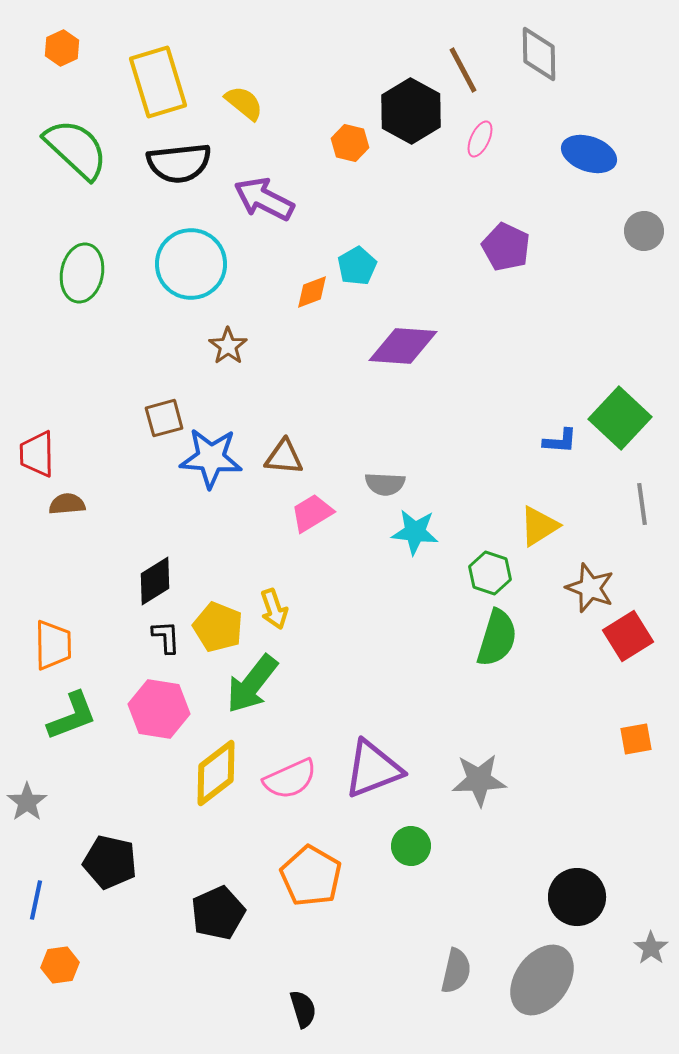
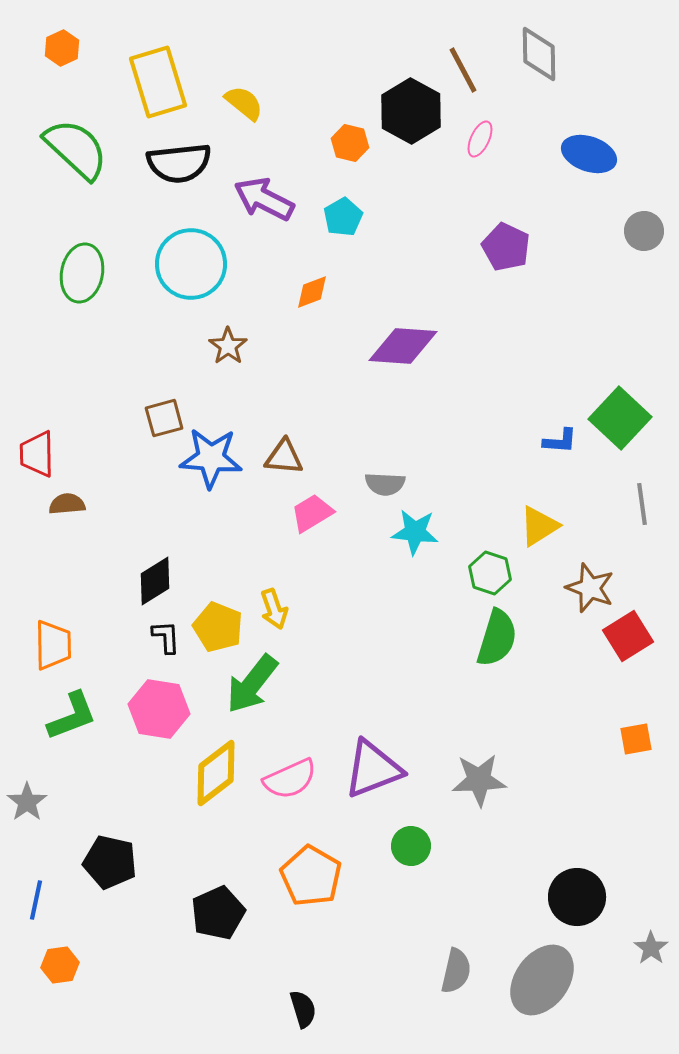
cyan pentagon at (357, 266): moved 14 px left, 49 px up
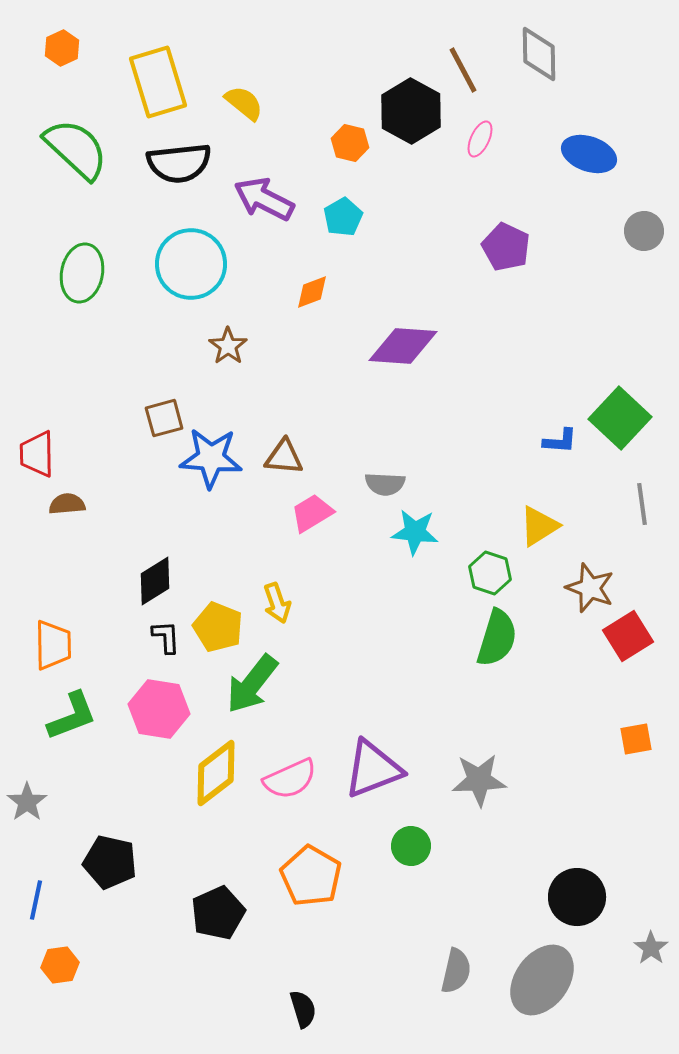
yellow arrow at (274, 609): moved 3 px right, 6 px up
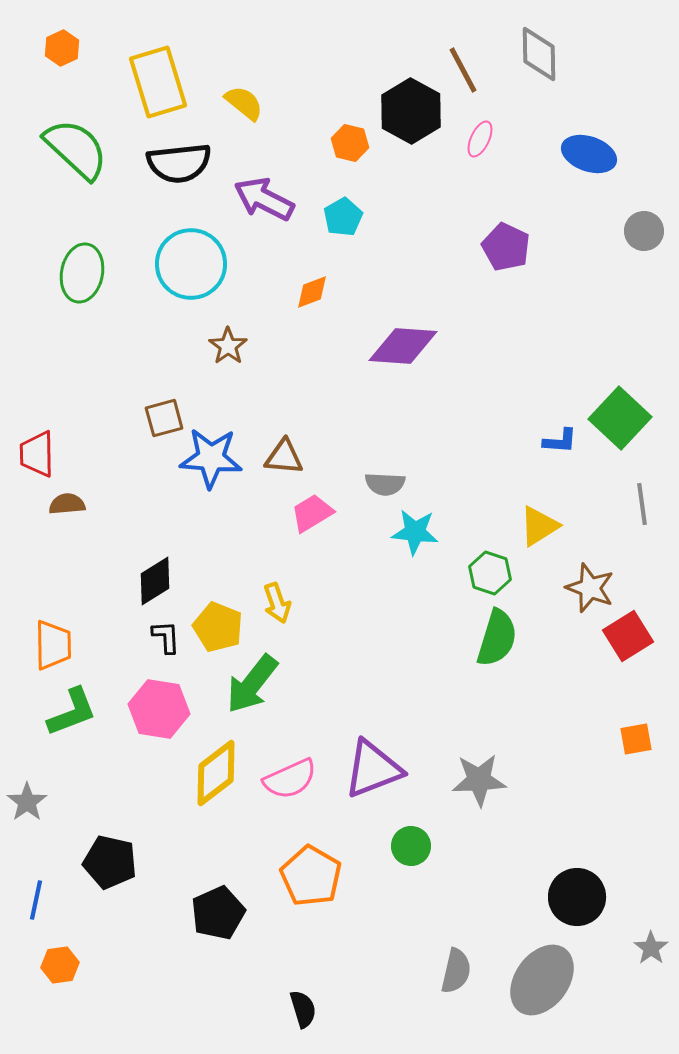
green L-shape at (72, 716): moved 4 px up
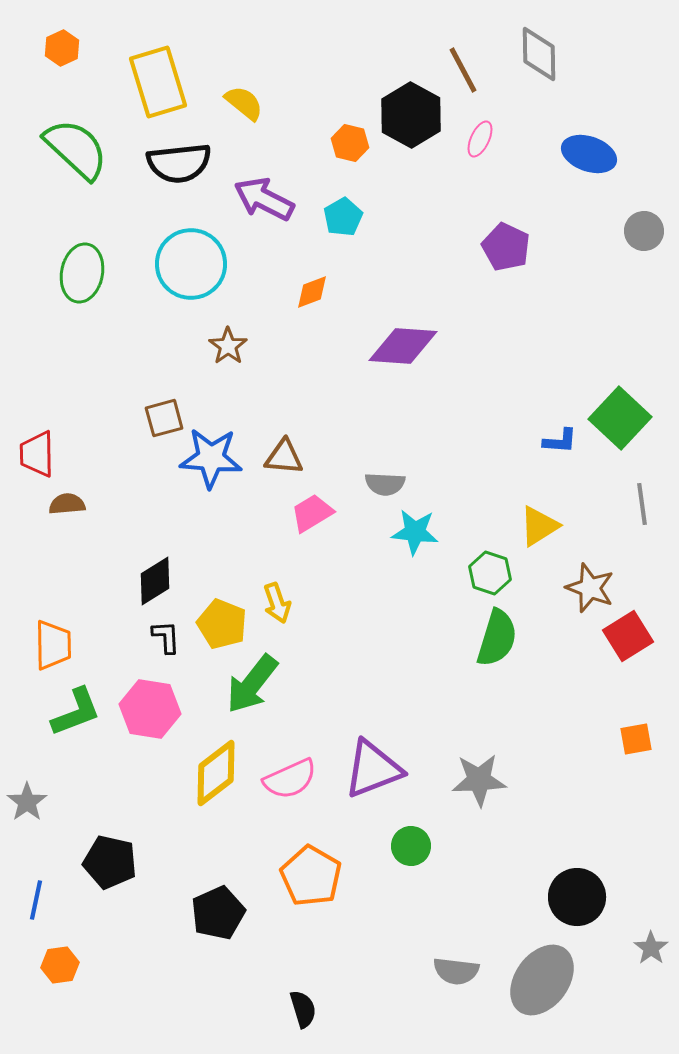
black hexagon at (411, 111): moved 4 px down
yellow pentagon at (218, 627): moved 4 px right, 3 px up
pink hexagon at (159, 709): moved 9 px left
green L-shape at (72, 712): moved 4 px right
gray semicircle at (456, 971): rotated 84 degrees clockwise
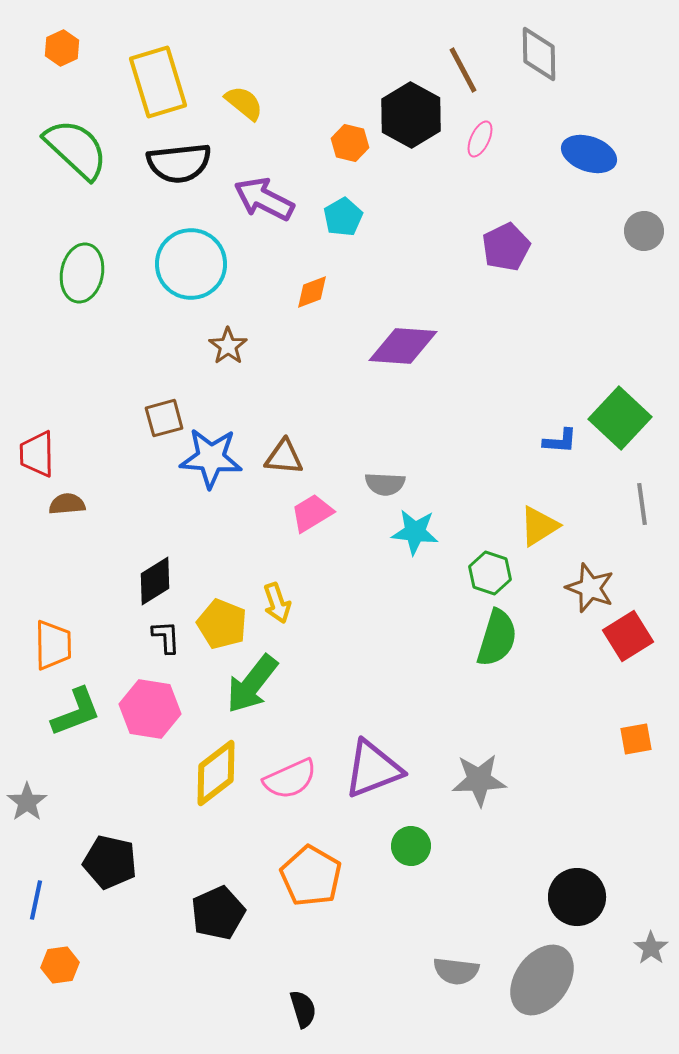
purple pentagon at (506, 247): rotated 21 degrees clockwise
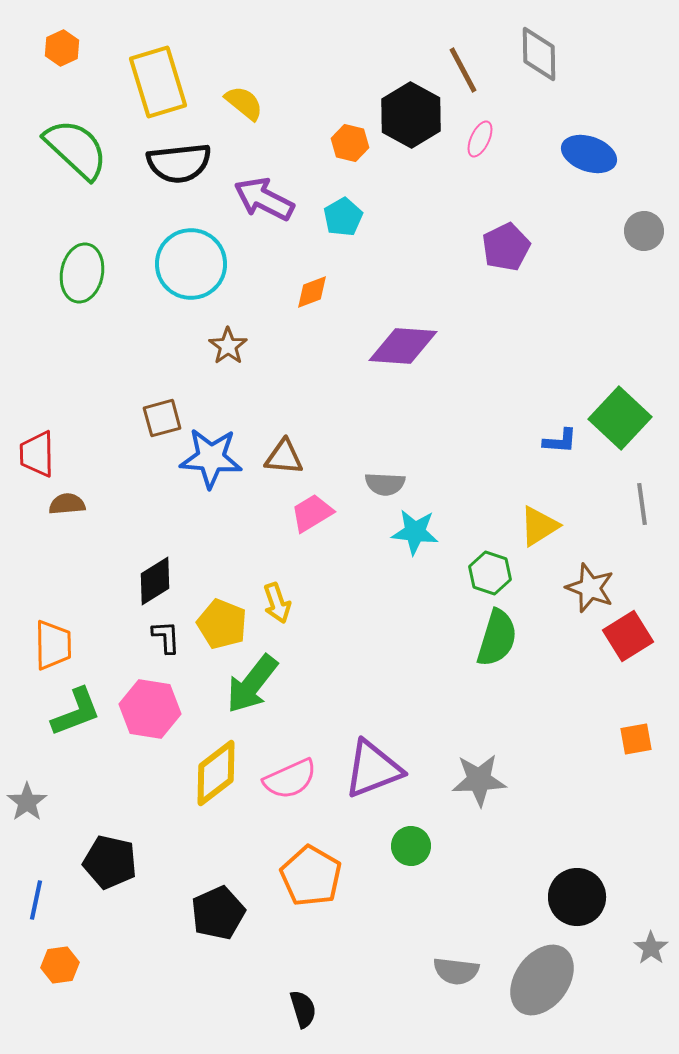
brown square at (164, 418): moved 2 px left
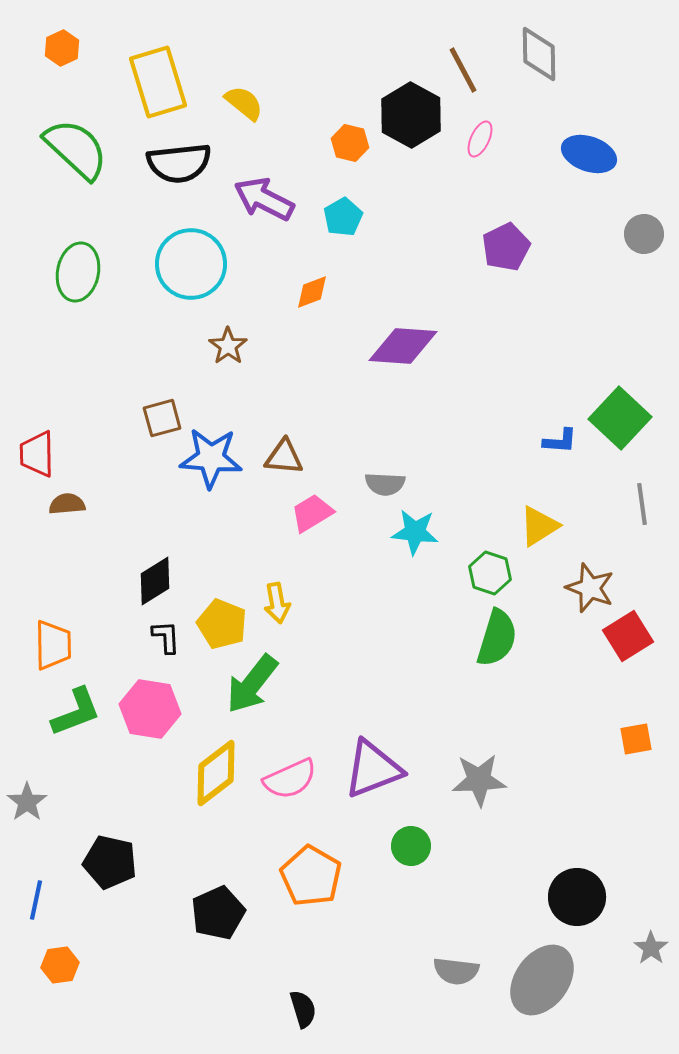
gray circle at (644, 231): moved 3 px down
green ellipse at (82, 273): moved 4 px left, 1 px up
yellow arrow at (277, 603): rotated 9 degrees clockwise
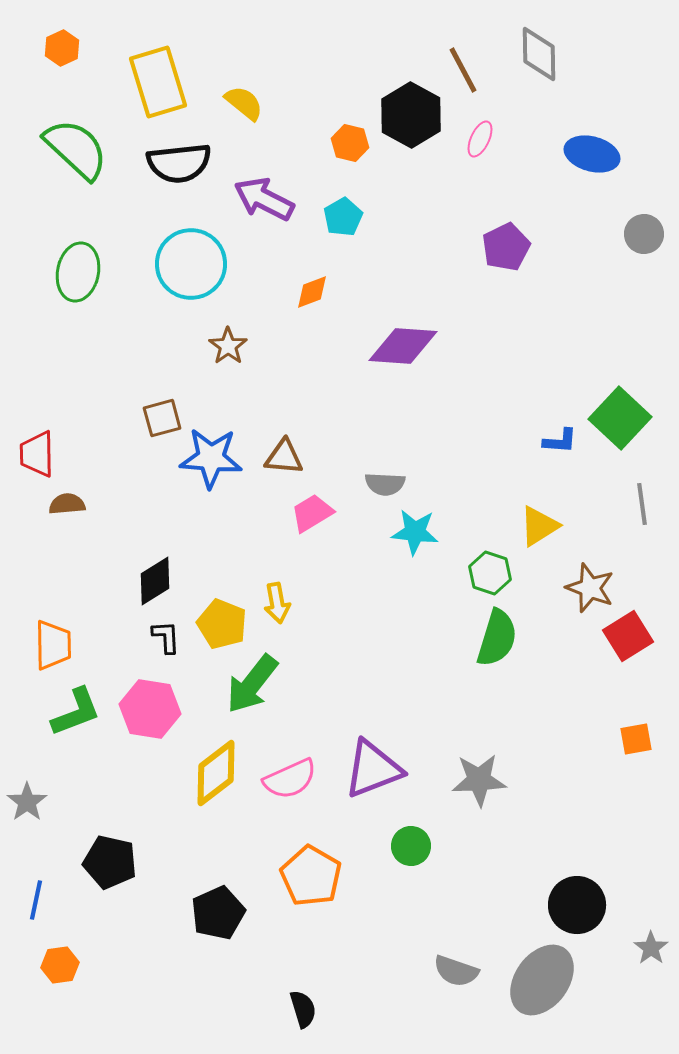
blue ellipse at (589, 154): moved 3 px right; rotated 4 degrees counterclockwise
black circle at (577, 897): moved 8 px down
gray semicircle at (456, 971): rotated 12 degrees clockwise
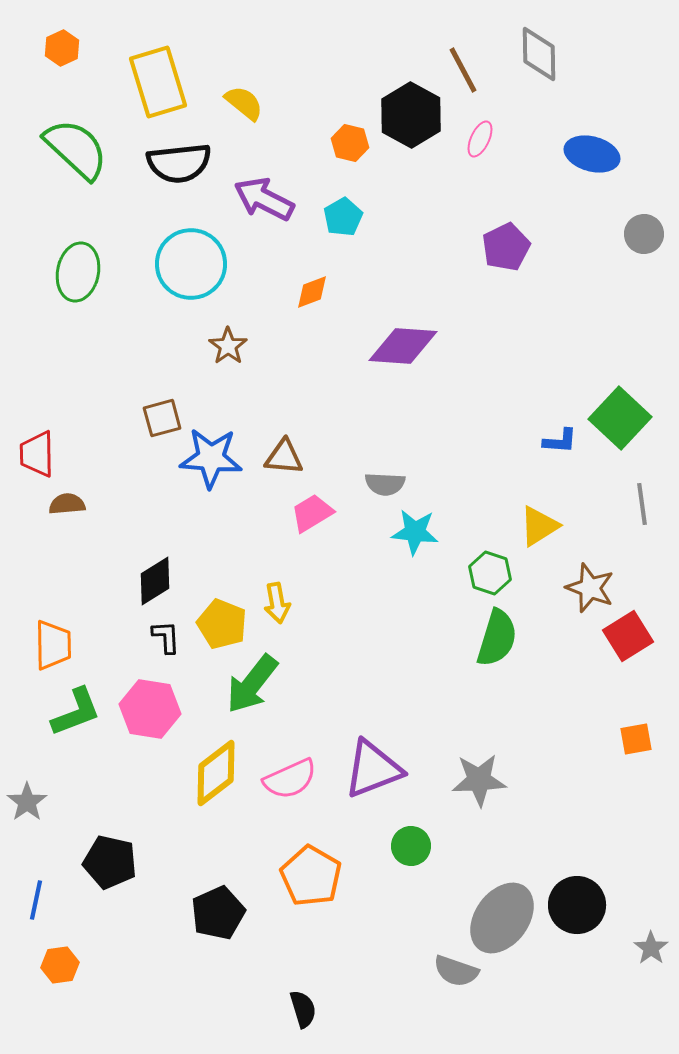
gray ellipse at (542, 980): moved 40 px left, 62 px up
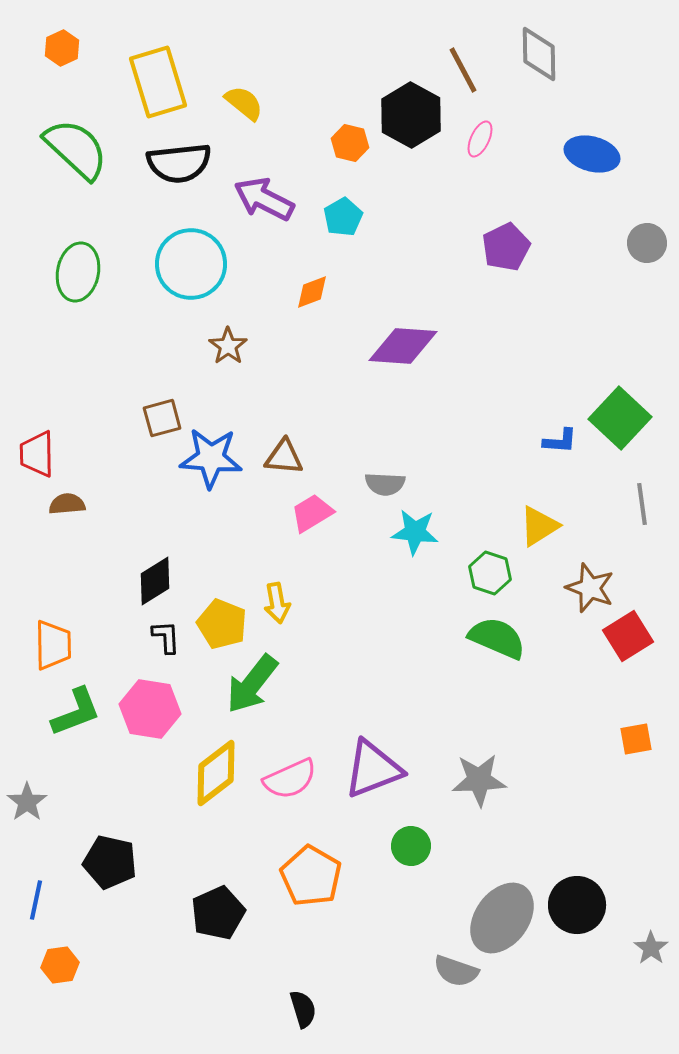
gray circle at (644, 234): moved 3 px right, 9 px down
green semicircle at (497, 638): rotated 84 degrees counterclockwise
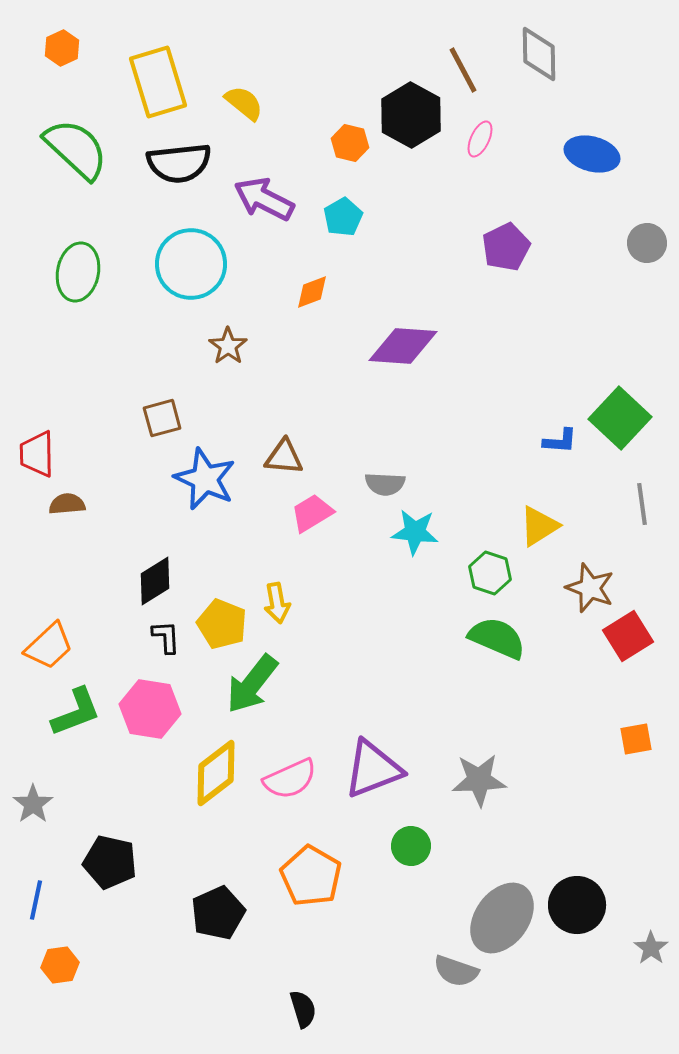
blue star at (211, 458): moved 6 px left, 21 px down; rotated 20 degrees clockwise
orange trapezoid at (53, 645): moved 4 px left, 1 px down; rotated 48 degrees clockwise
gray star at (27, 802): moved 6 px right, 2 px down
